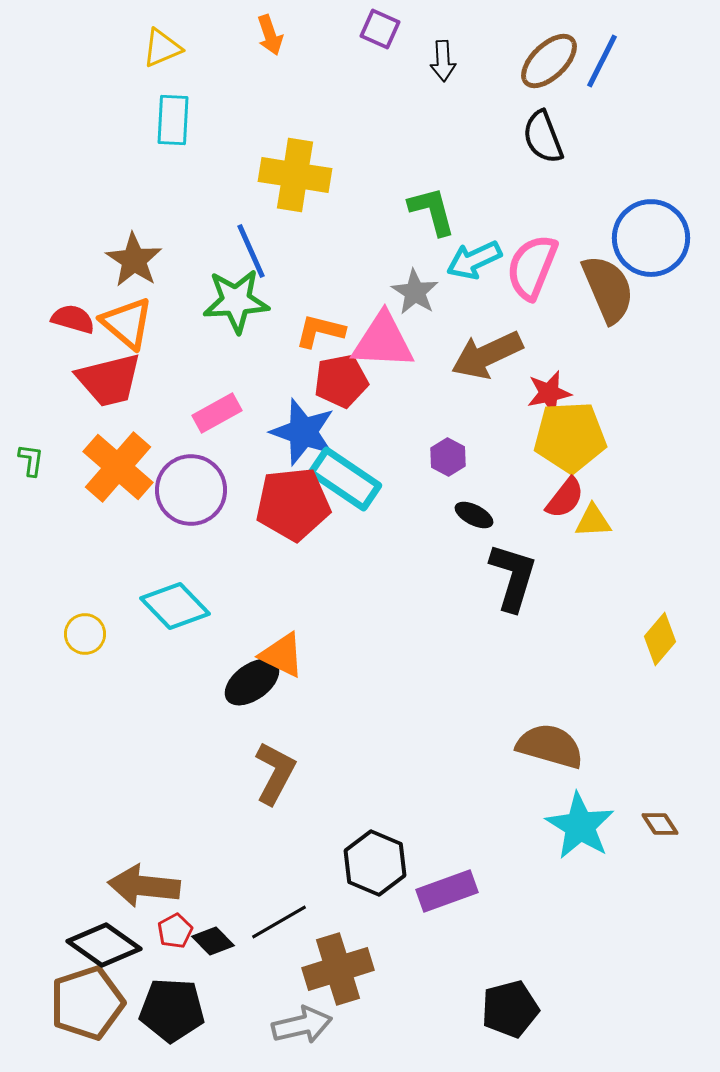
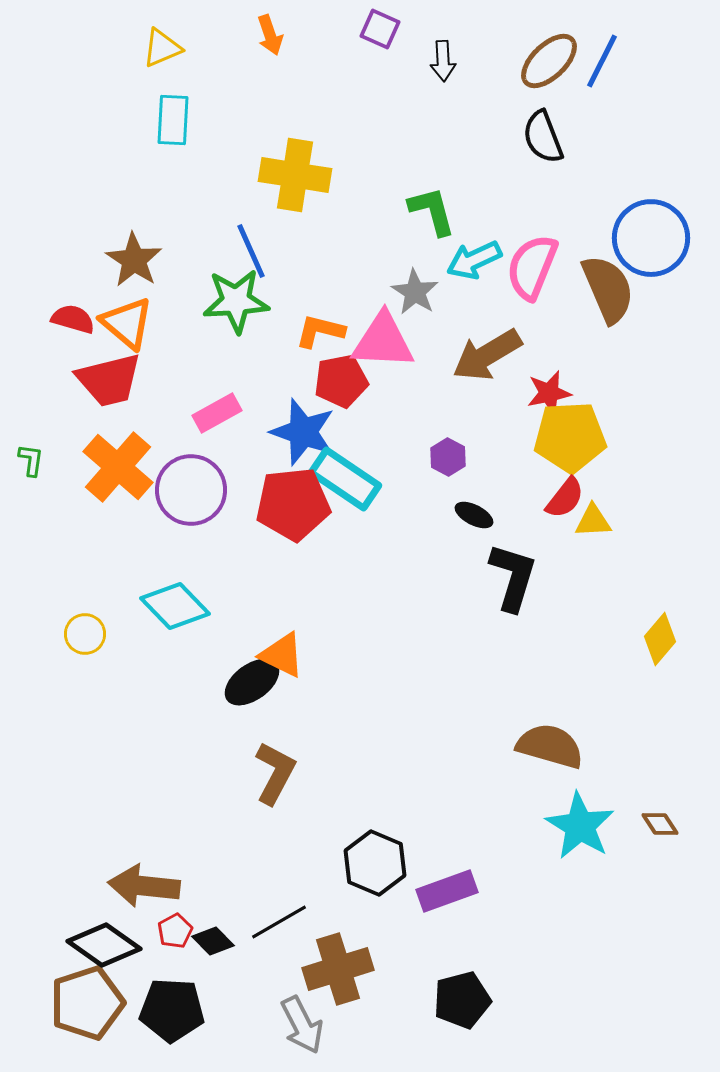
brown arrow at (487, 355): rotated 6 degrees counterclockwise
black pentagon at (510, 1009): moved 48 px left, 9 px up
gray arrow at (302, 1025): rotated 76 degrees clockwise
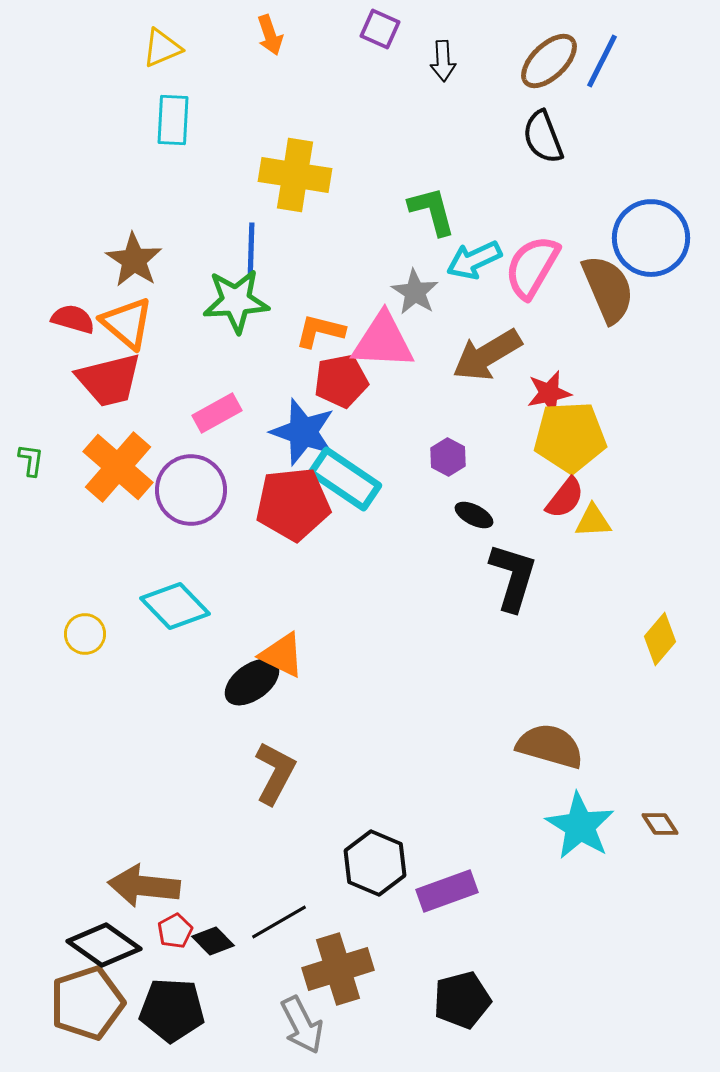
blue line at (251, 251): rotated 26 degrees clockwise
pink semicircle at (532, 267): rotated 8 degrees clockwise
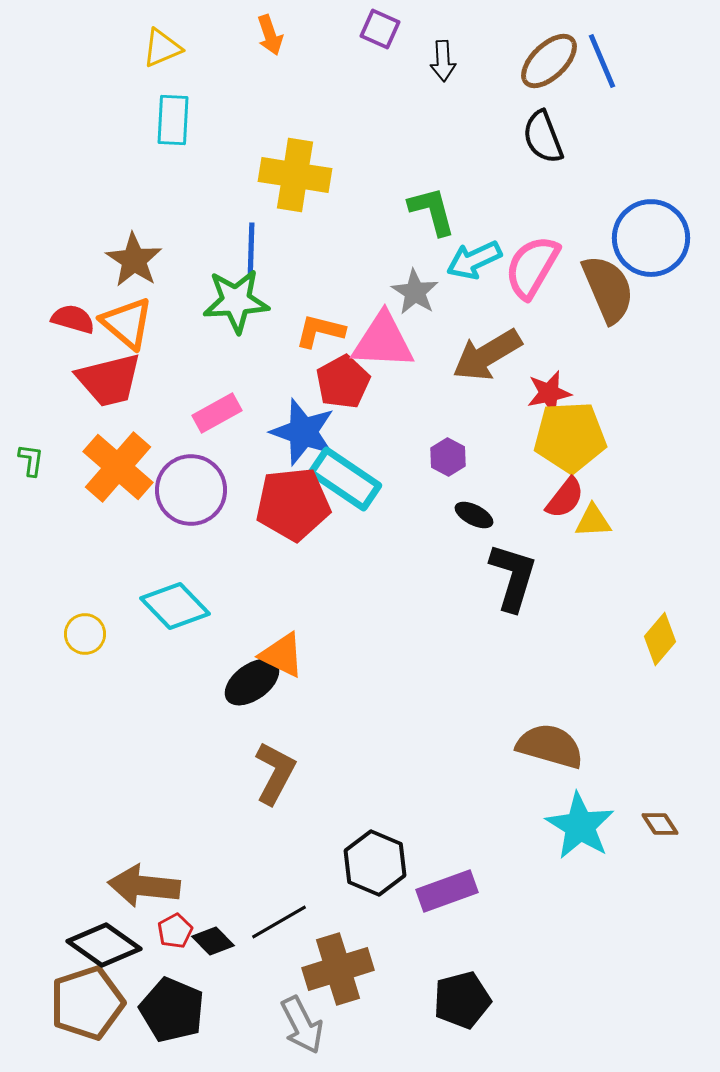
blue line at (602, 61): rotated 50 degrees counterclockwise
red pentagon at (341, 381): moved 2 px right, 1 px down; rotated 18 degrees counterclockwise
black pentagon at (172, 1010): rotated 20 degrees clockwise
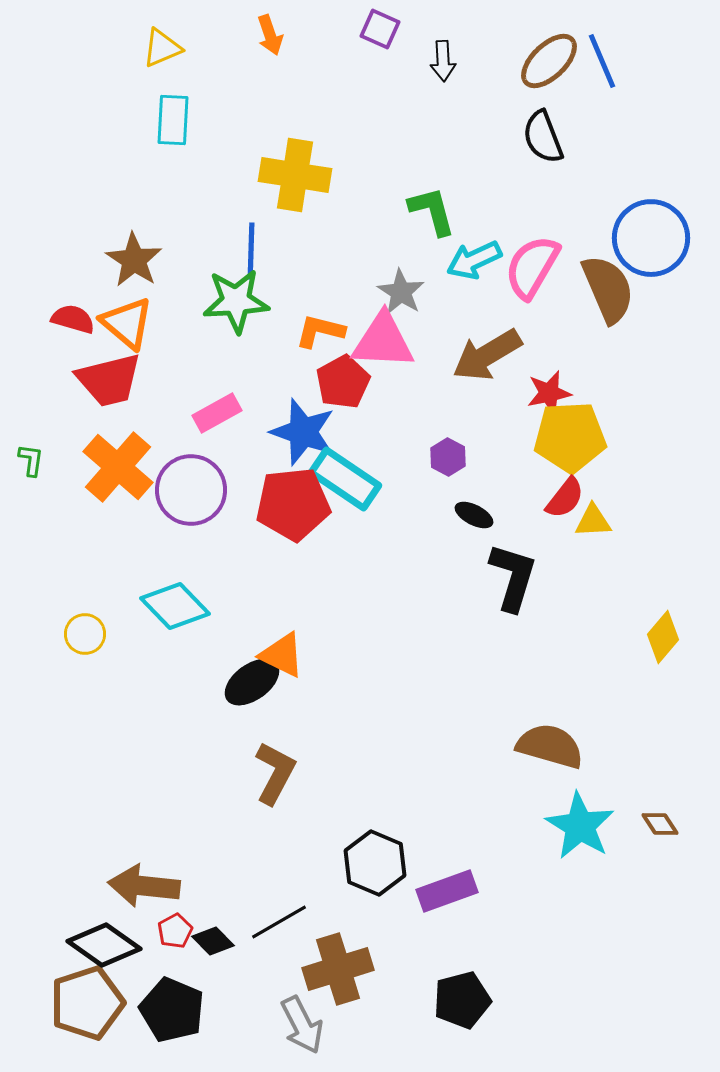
gray star at (415, 292): moved 14 px left
yellow diamond at (660, 639): moved 3 px right, 2 px up
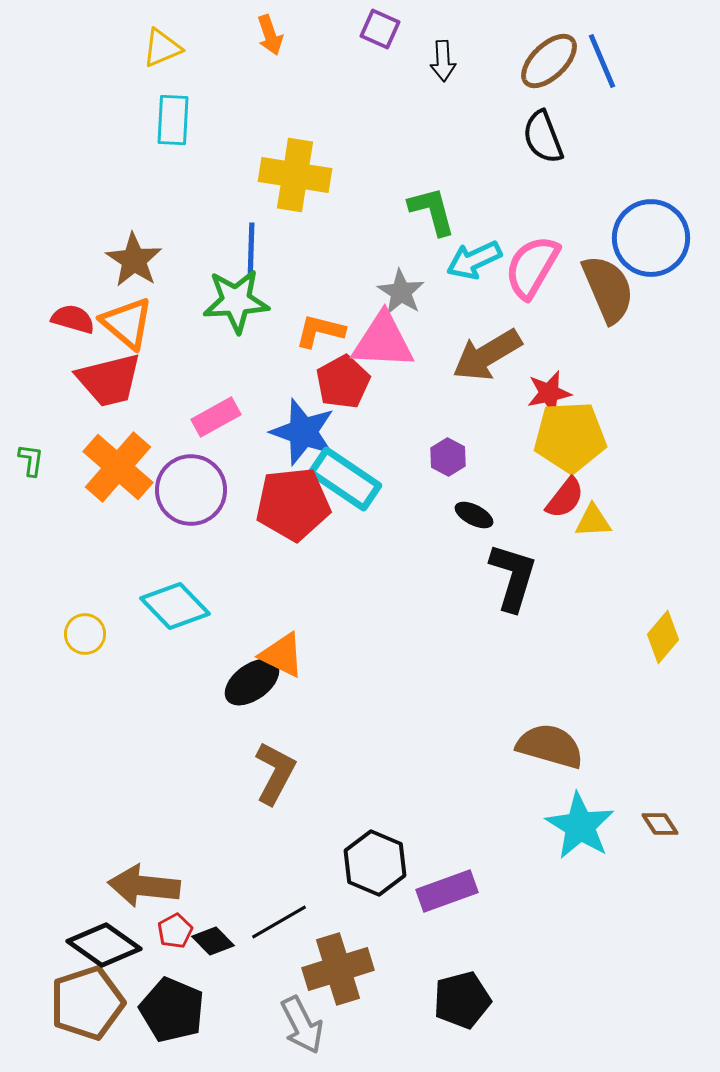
pink rectangle at (217, 413): moved 1 px left, 4 px down
